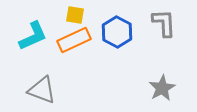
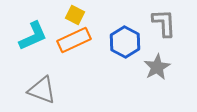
yellow square: rotated 18 degrees clockwise
blue hexagon: moved 8 px right, 10 px down
gray star: moved 5 px left, 21 px up
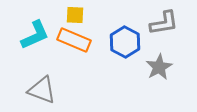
yellow square: rotated 24 degrees counterclockwise
gray L-shape: rotated 84 degrees clockwise
cyan L-shape: moved 2 px right, 1 px up
orange rectangle: rotated 48 degrees clockwise
gray star: moved 2 px right
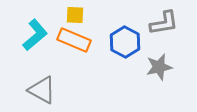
cyan L-shape: rotated 16 degrees counterclockwise
gray star: rotated 16 degrees clockwise
gray triangle: rotated 8 degrees clockwise
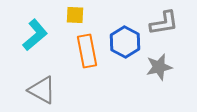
orange rectangle: moved 13 px right, 11 px down; rotated 56 degrees clockwise
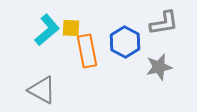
yellow square: moved 4 px left, 13 px down
cyan L-shape: moved 12 px right, 5 px up
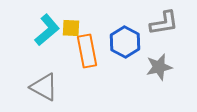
gray triangle: moved 2 px right, 3 px up
